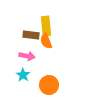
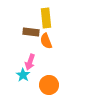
yellow rectangle: moved 8 px up
brown rectangle: moved 3 px up
pink arrow: moved 3 px right, 6 px down; rotated 98 degrees clockwise
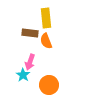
brown rectangle: moved 1 px left, 1 px down
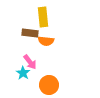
yellow rectangle: moved 3 px left, 1 px up
orange semicircle: rotated 63 degrees counterclockwise
pink arrow: rotated 56 degrees counterclockwise
cyan star: moved 2 px up
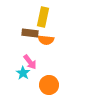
yellow rectangle: rotated 18 degrees clockwise
orange semicircle: moved 1 px up
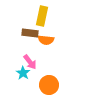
yellow rectangle: moved 1 px left, 1 px up
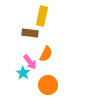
orange semicircle: moved 14 px down; rotated 70 degrees counterclockwise
orange circle: moved 1 px left
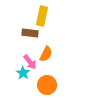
orange circle: moved 1 px left
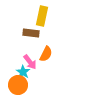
brown rectangle: moved 1 px right
cyan star: moved 1 px up
orange circle: moved 29 px left
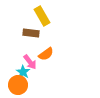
yellow rectangle: rotated 42 degrees counterclockwise
orange semicircle: rotated 28 degrees clockwise
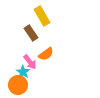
brown rectangle: rotated 49 degrees clockwise
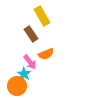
brown rectangle: moved 1 px down
orange semicircle: rotated 14 degrees clockwise
cyan star: moved 1 px right, 2 px down
orange circle: moved 1 px left, 1 px down
